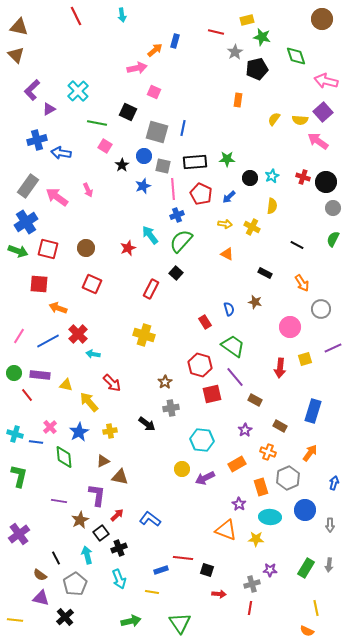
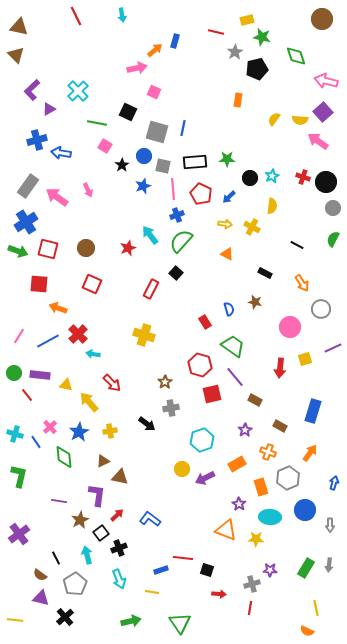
cyan hexagon at (202, 440): rotated 25 degrees counterclockwise
blue line at (36, 442): rotated 48 degrees clockwise
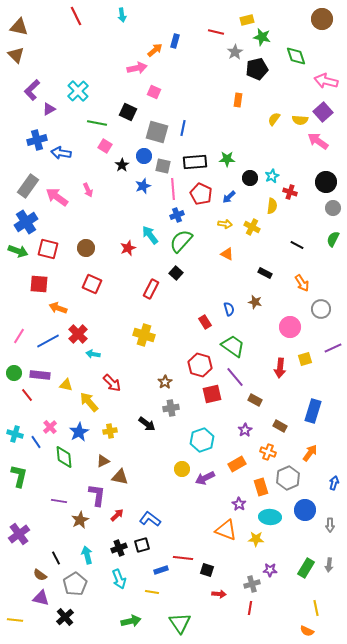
red cross at (303, 177): moved 13 px left, 15 px down
black square at (101, 533): moved 41 px right, 12 px down; rotated 21 degrees clockwise
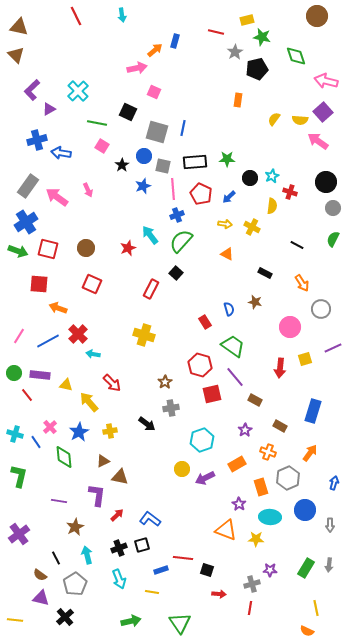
brown circle at (322, 19): moved 5 px left, 3 px up
pink square at (105, 146): moved 3 px left
brown star at (80, 520): moved 5 px left, 7 px down
